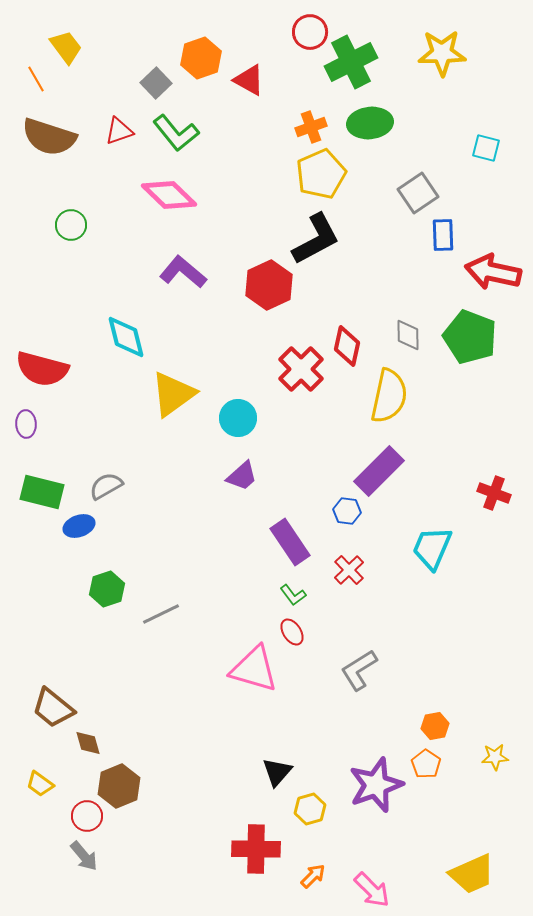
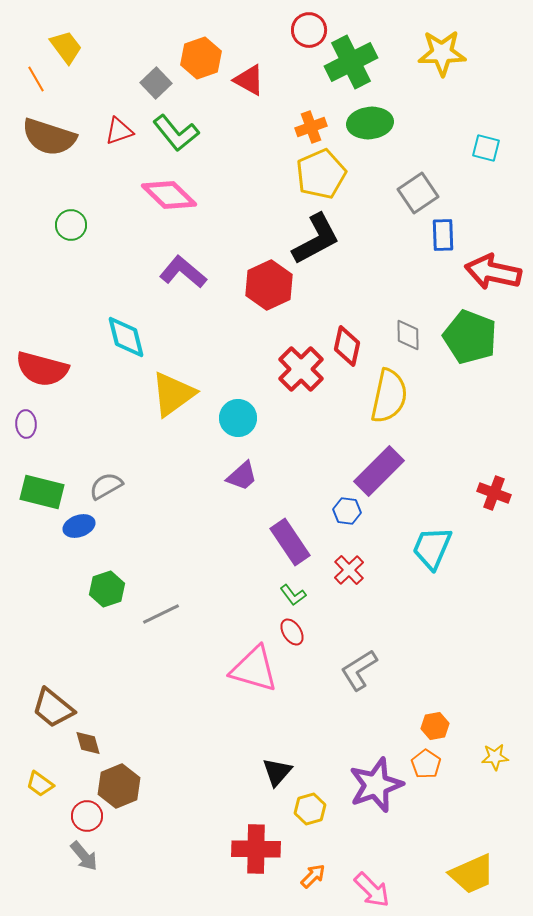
red circle at (310, 32): moved 1 px left, 2 px up
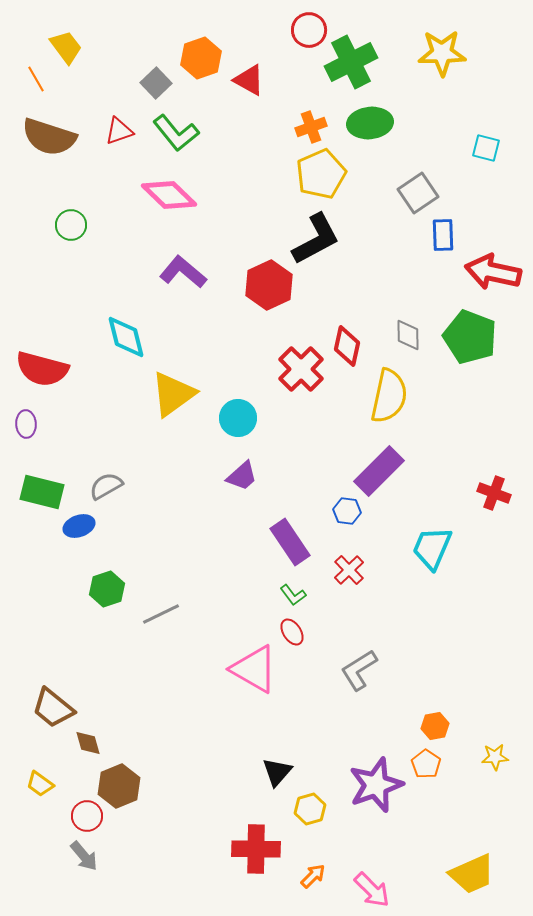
pink triangle at (254, 669): rotated 14 degrees clockwise
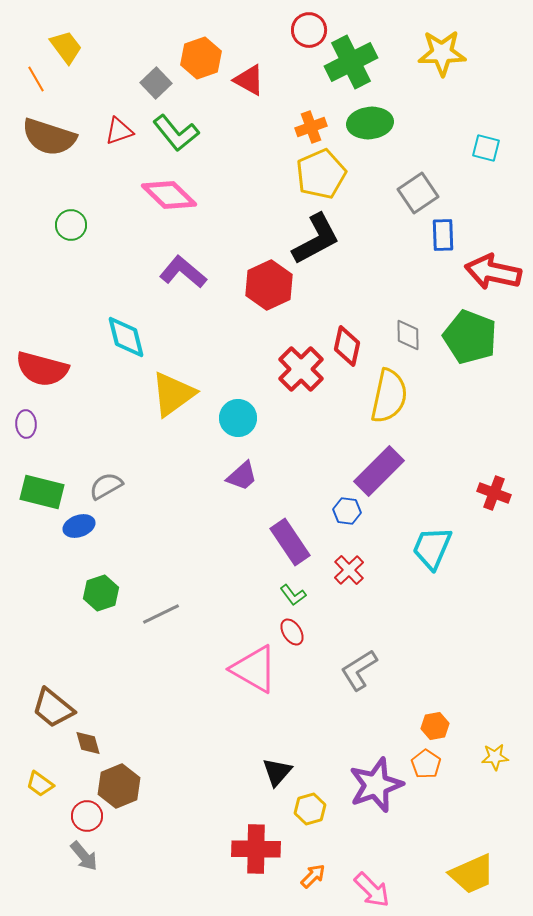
green hexagon at (107, 589): moved 6 px left, 4 px down
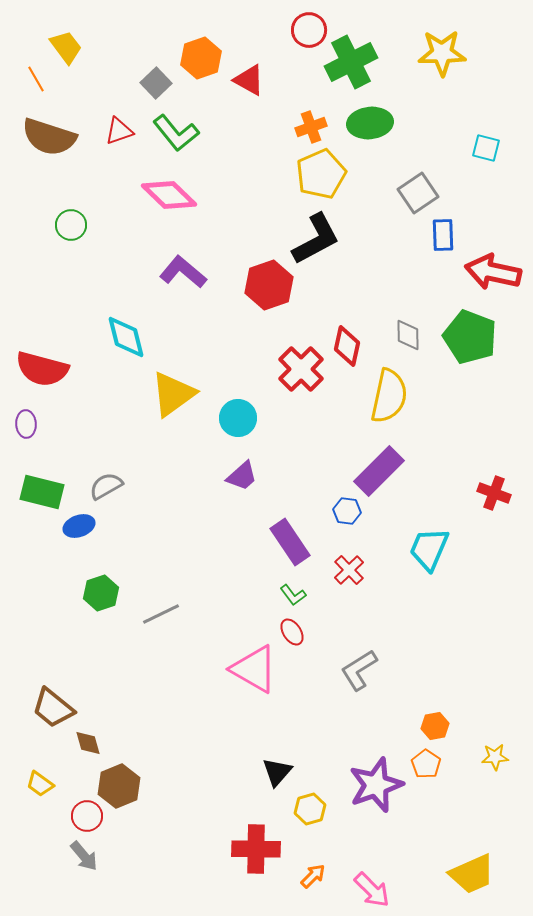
red hexagon at (269, 285): rotated 6 degrees clockwise
cyan trapezoid at (432, 548): moved 3 px left, 1 px down
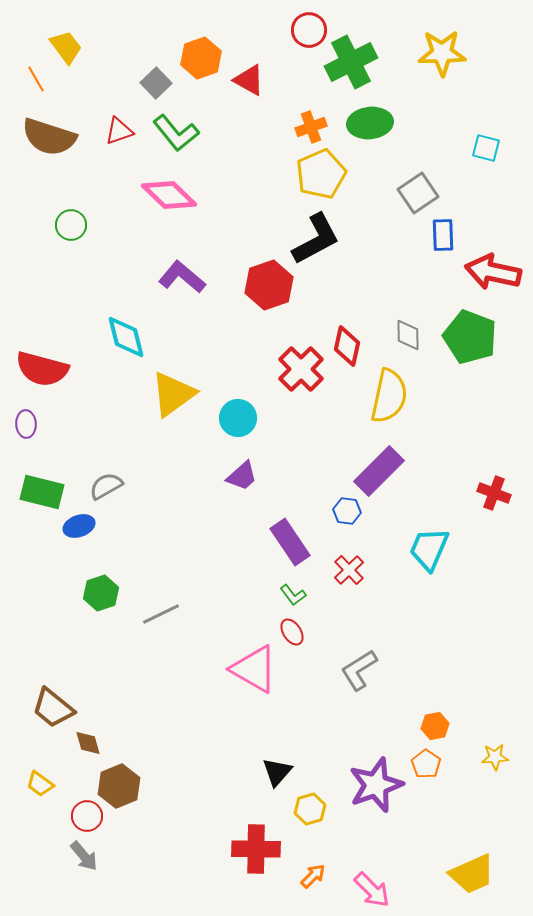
purple L-shape at (183, 272): moved 1 px left, 5 px down
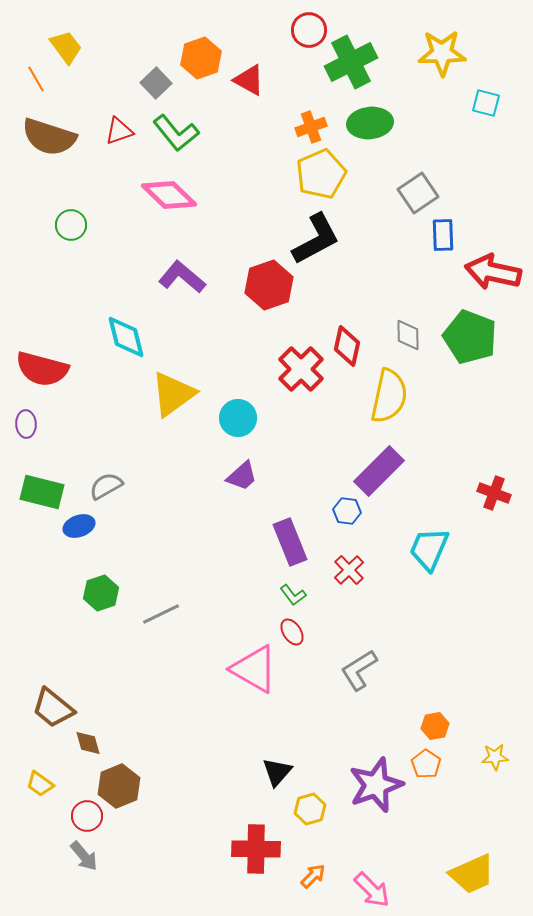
cyan square at (486, 148): moved 45 px up
purple rectangle at (290, 542): rotated 12 degrees clockwise
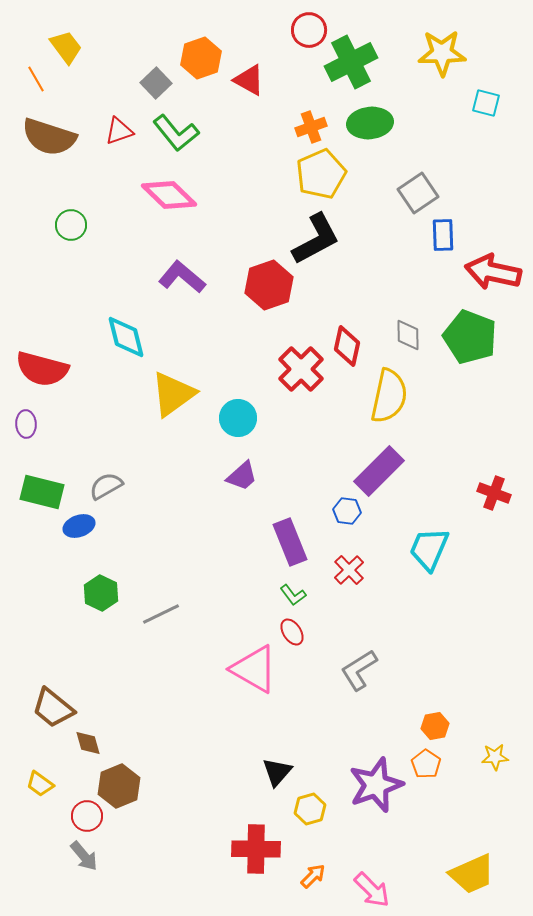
green hexagon at (101, 593): rotated 16 degrees counterclockwise
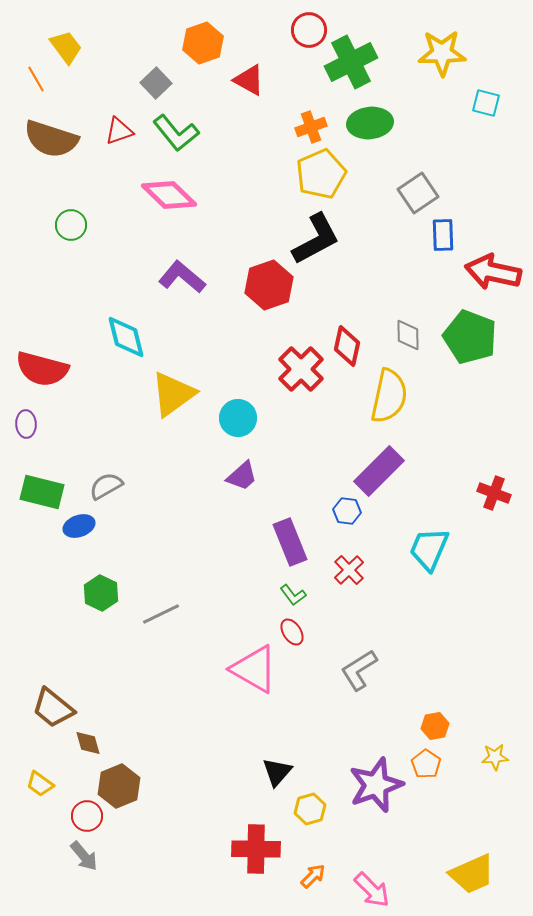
orange hexagon at (201, 58): moved 2 px right, 15 px up
brown semicircle at (49, 137): moved 2 px right, 2 px down
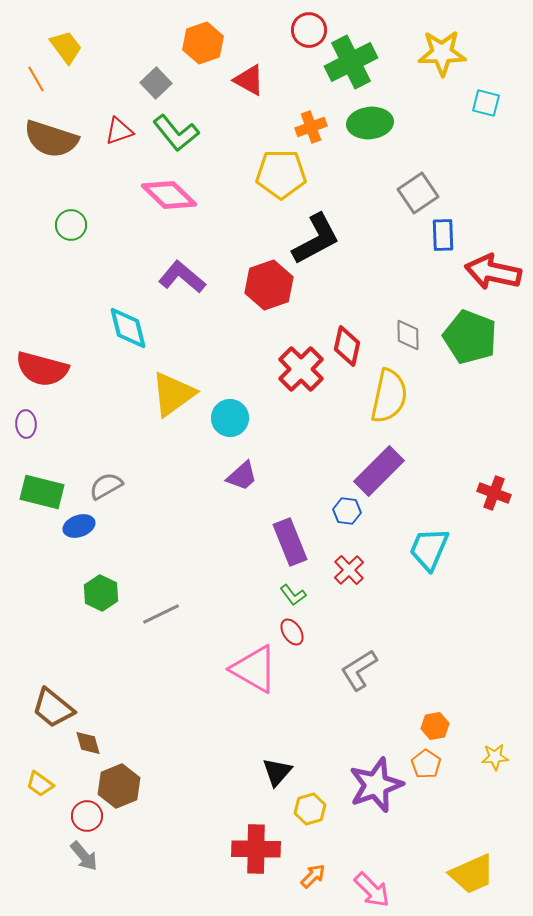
yellow pentagon at (321, 174): moved 40 px left; rotated 24 degrees clockwise
cyan diamond at (126, 337): moved 2 px right, 9 px up
cyan circle at (238, 418): moved 8 px left
